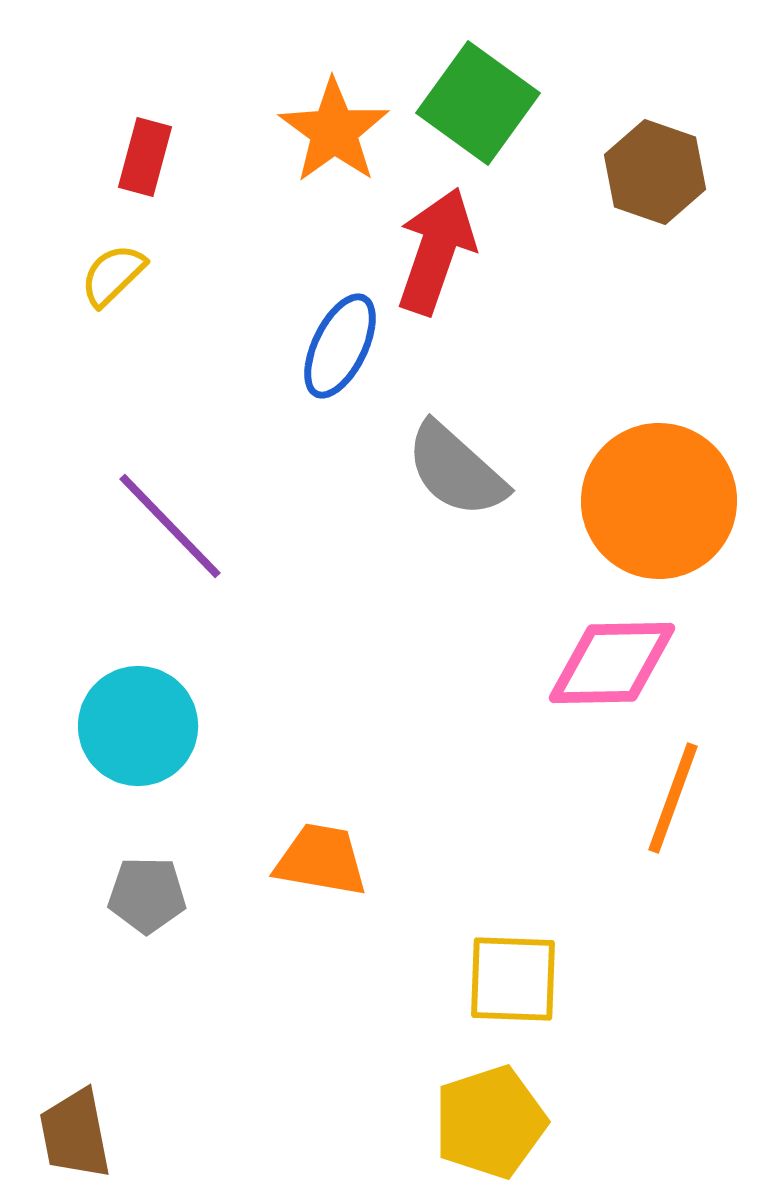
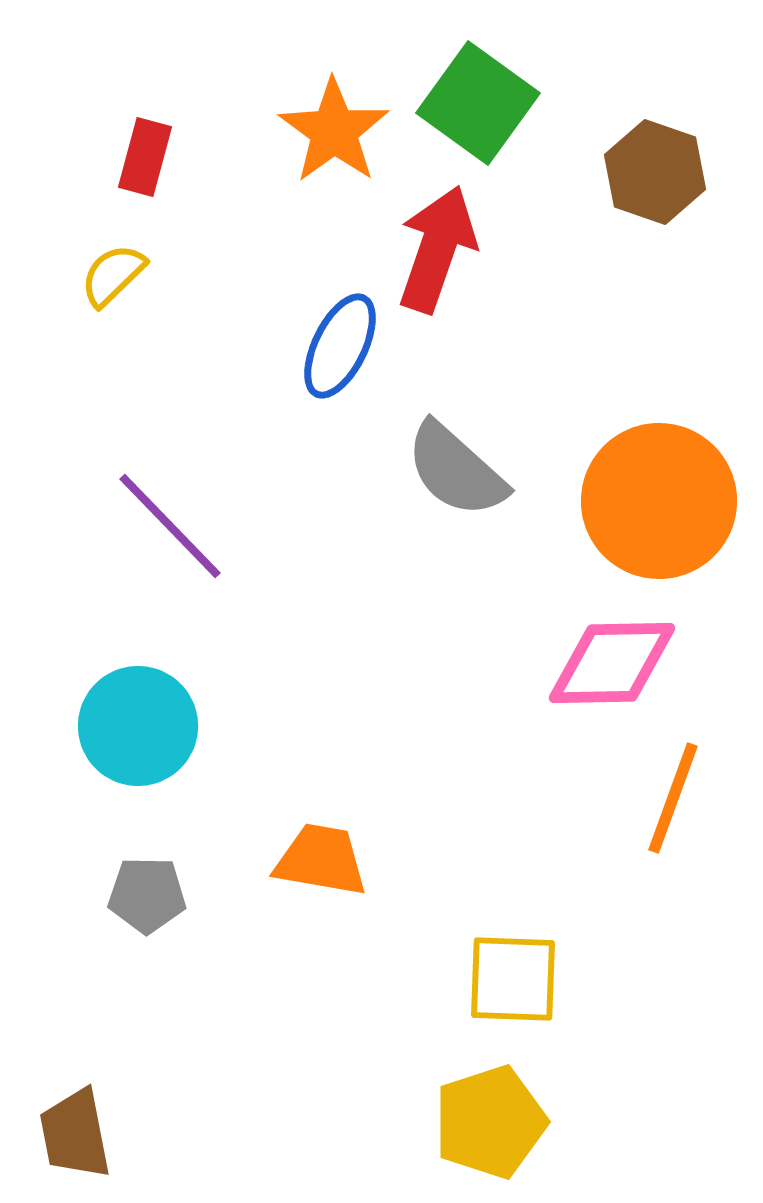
red arrow: moved 1 px right, 2 px up
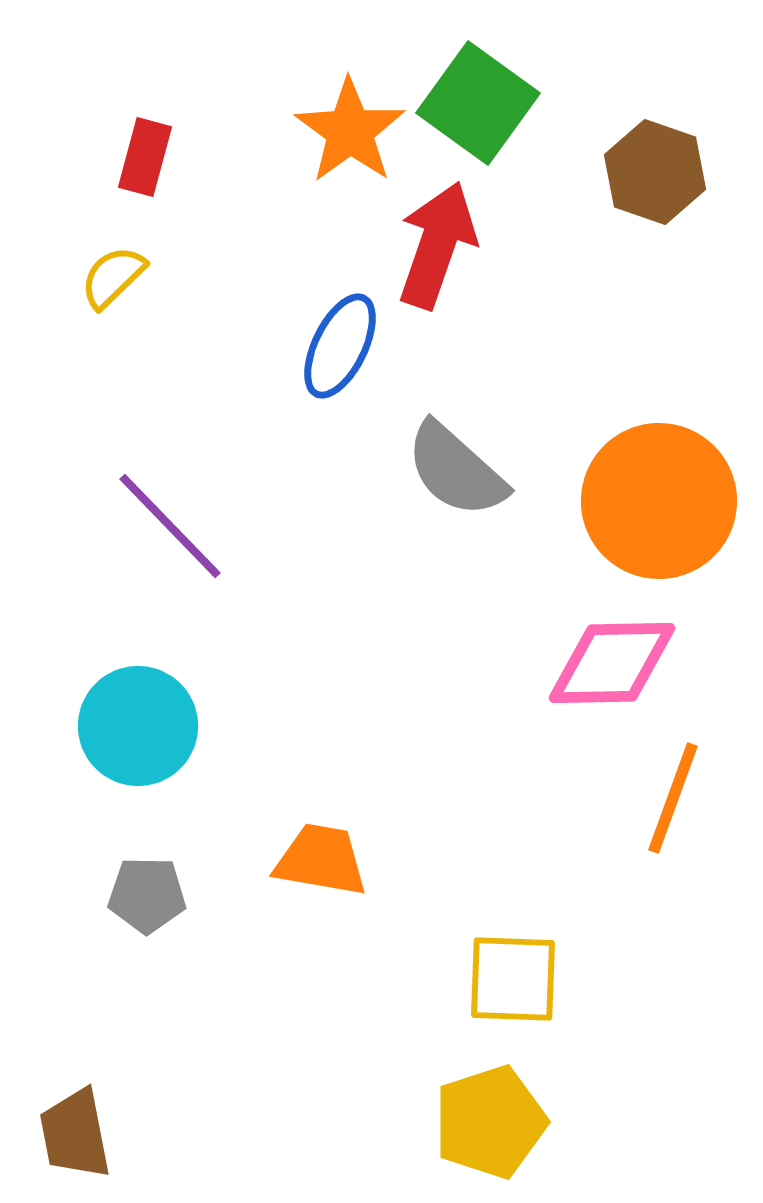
orange star: moved 16 px right
red arrow: moved 4 px up
yellow semicircle: moved 2 px down
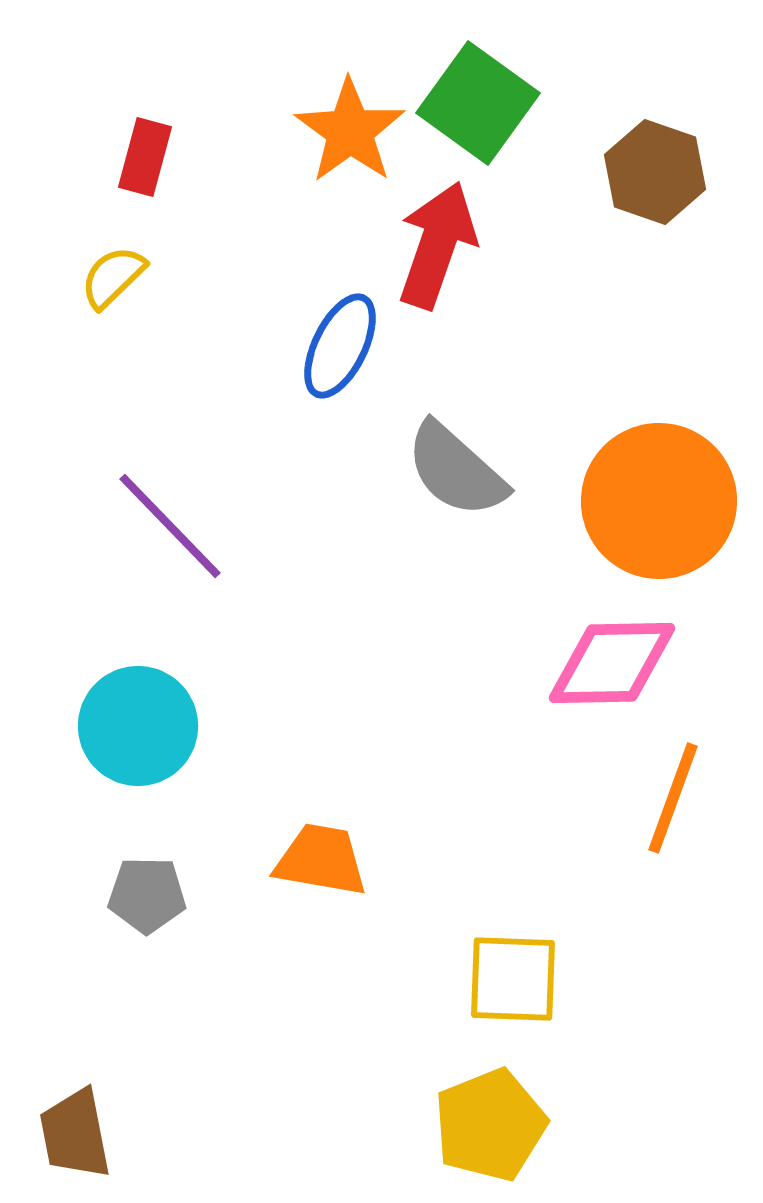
yellow pentagon: moved 3 px down; rotated 4 degrees counterclockwise
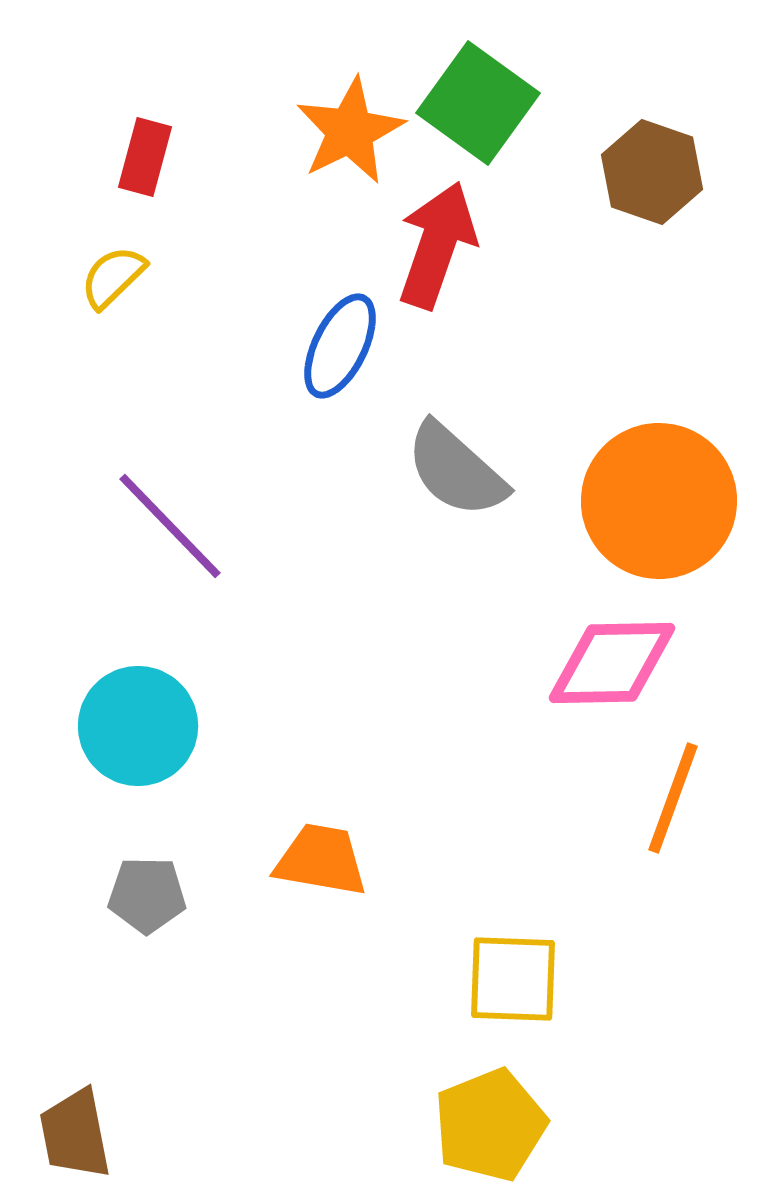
orange star: rotated 10 degrees clockwise
brown hexagon: moved 3 px left
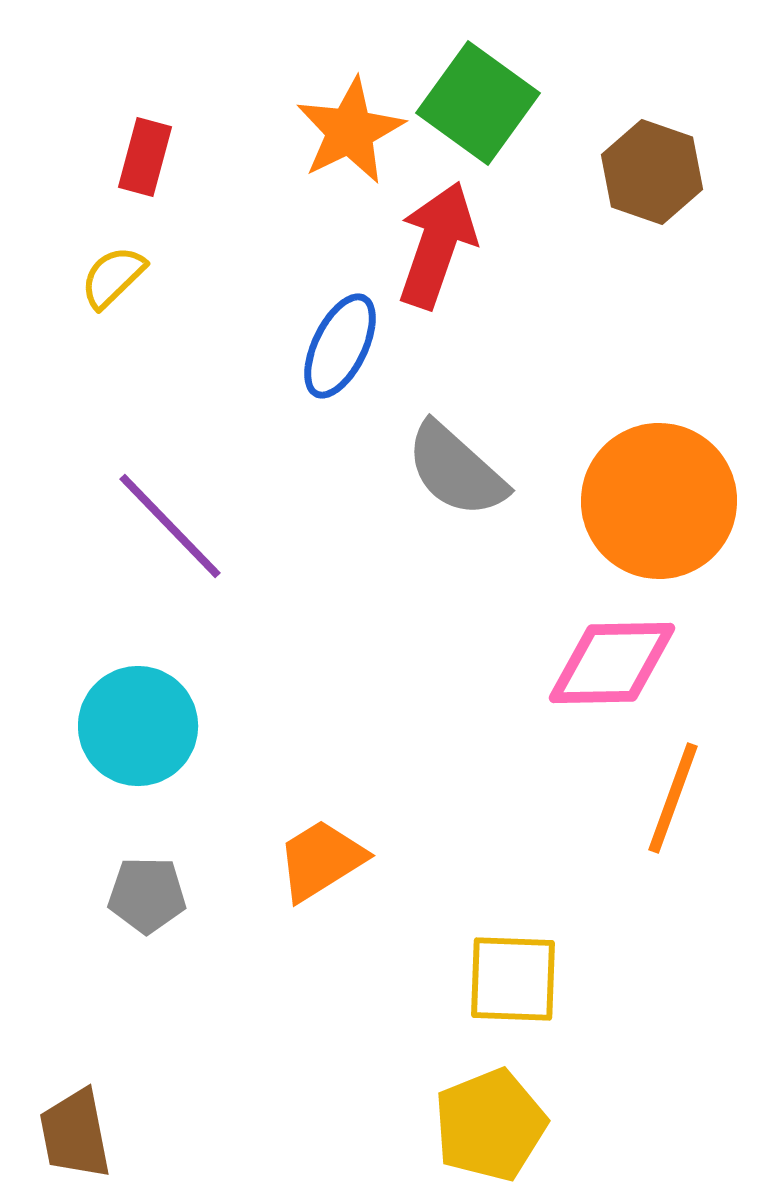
orange trapezoid: rotated 42 degrees counterclockwise
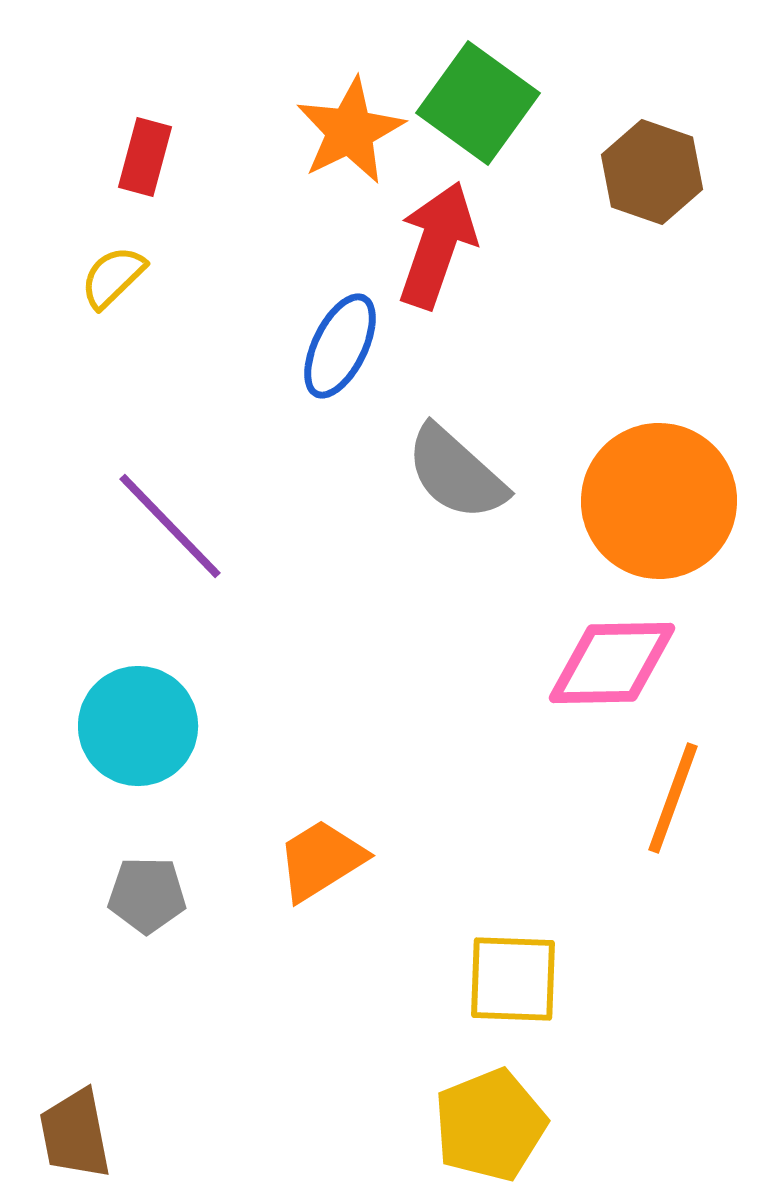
gray semicircle: moved 3 px down
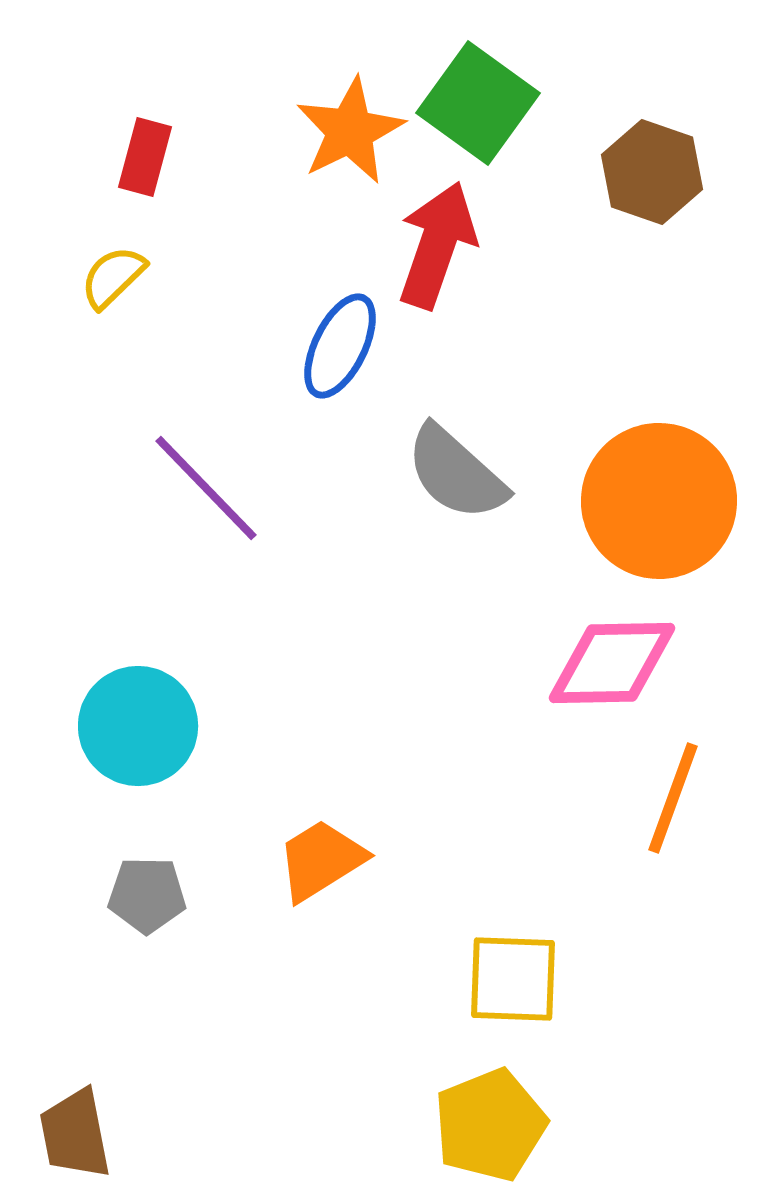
purple line: moved 36 px right, 38 px up
